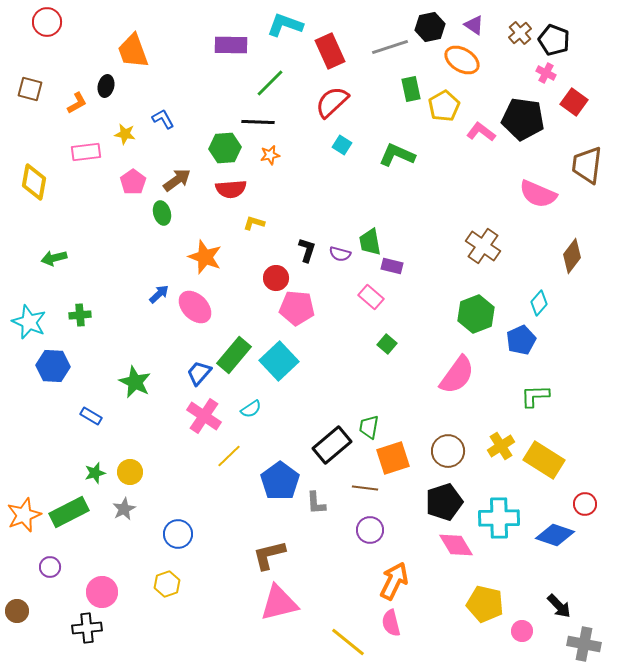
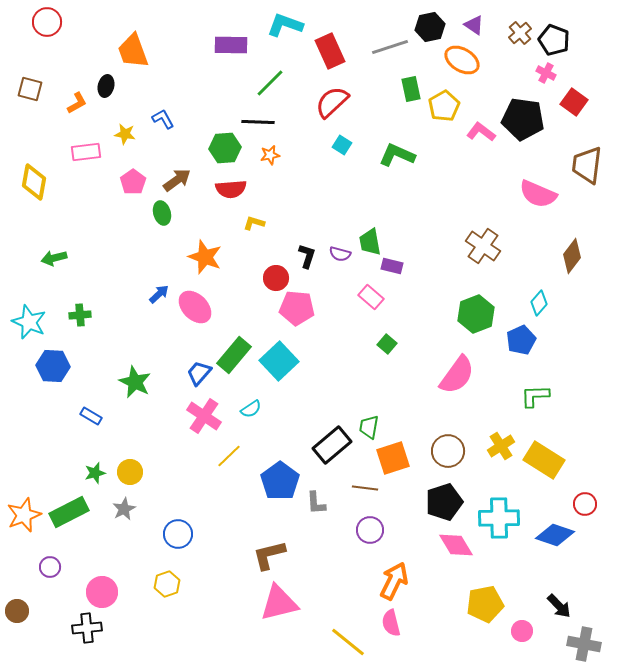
black L-shape at (307, 250): moved 6 px down
yellow pentagon at (485, 604): rotated 24 degrees counterclockwise
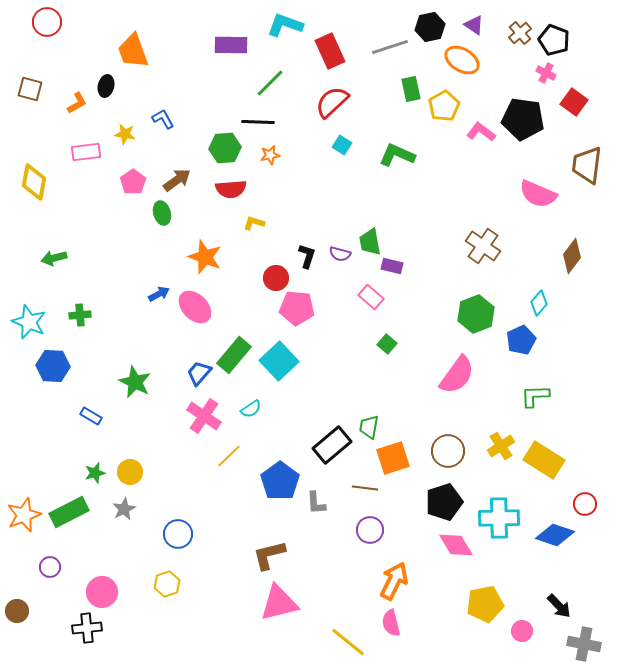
blue arrow at (159, 294): rotated 15 degrees clockwise
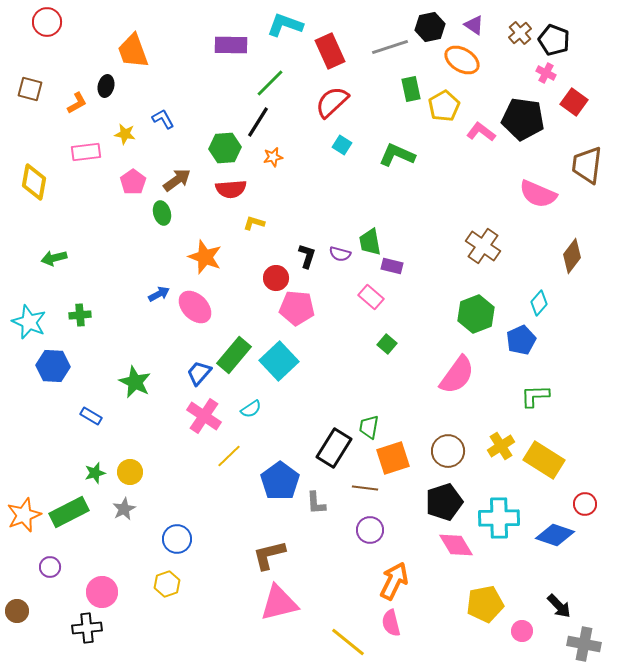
black line at (258, 122): rotated 60 degrees counterclockwise
orange star at (270, 155): moved 3 px right, 2 px down
black rectangle at (332, 445): moved 2 px right, 3 px down; rotated 18 degrees counterclockwise
blue circle at (178, 534): moved 1 px left, 5 px down
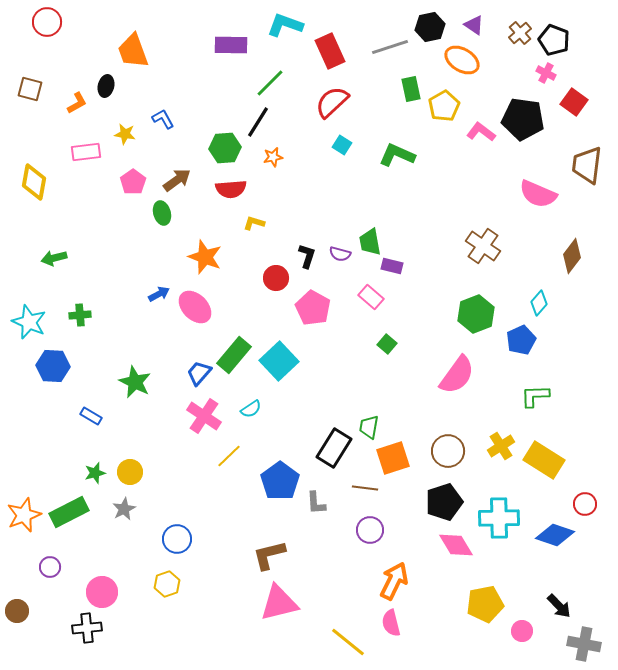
pink pentagon at (297, 308): moved 16 px right; rotated 24 degrees clockwise
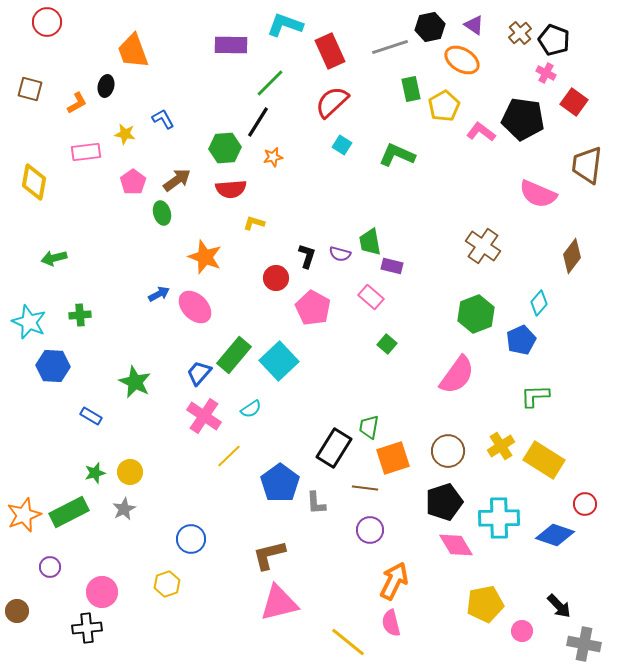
blue pentagon at (280, 481): moved 2 px down
blue circle at (177, 539): moved 14 px right
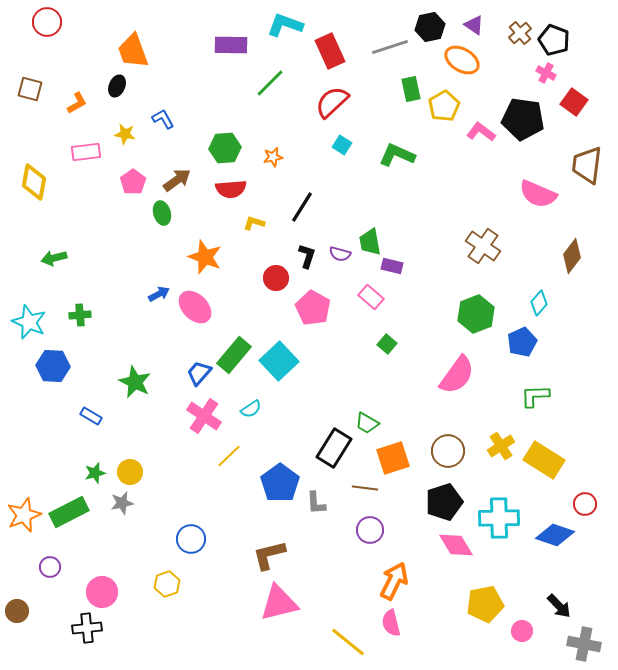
black ellipse at (106, 86): moved 11 px right; rotated 10 degrees clockwise
black line at (258, 122): moved 44 px right, 85 px down
blue pentagon at (521, 340): moved 1 px right, 2 px down
green trapezoid at (369, 427): moved 2 px left, 4 px up; rotated 70 degrees counterclockwise
gray star at (124, 509): moved 2 px left, 6 px up; rotated 15 degrees clockwise
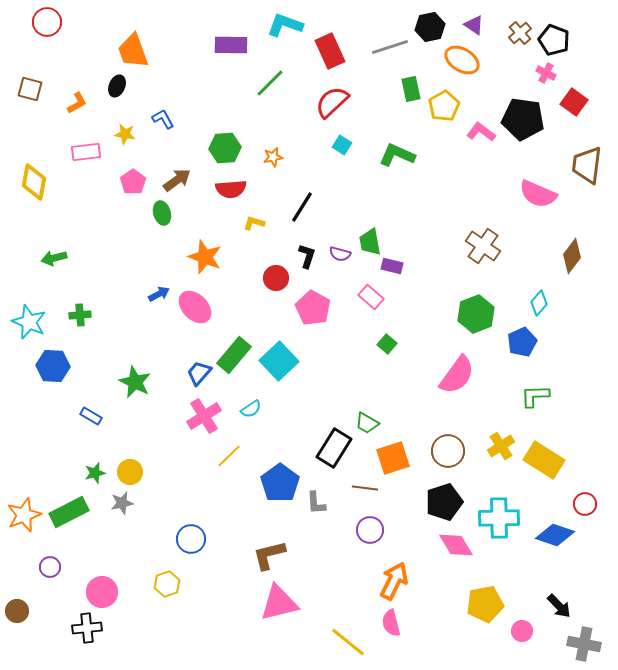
pink cross at (204, 416): rotated 24 degrees clockwise
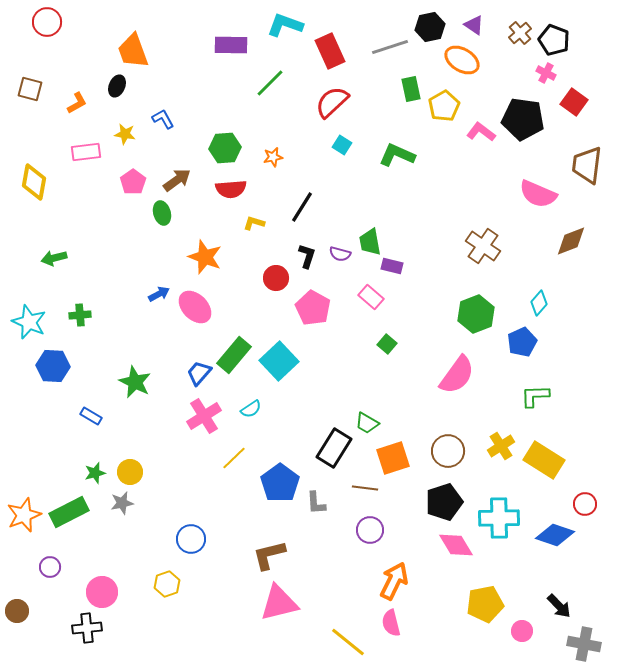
brown diamond at (572, 256): moved 1 px left, 15 px up; rotated 32 degrees clockwise
yellow line at (229, 456): moved 5 px right, 2 px down
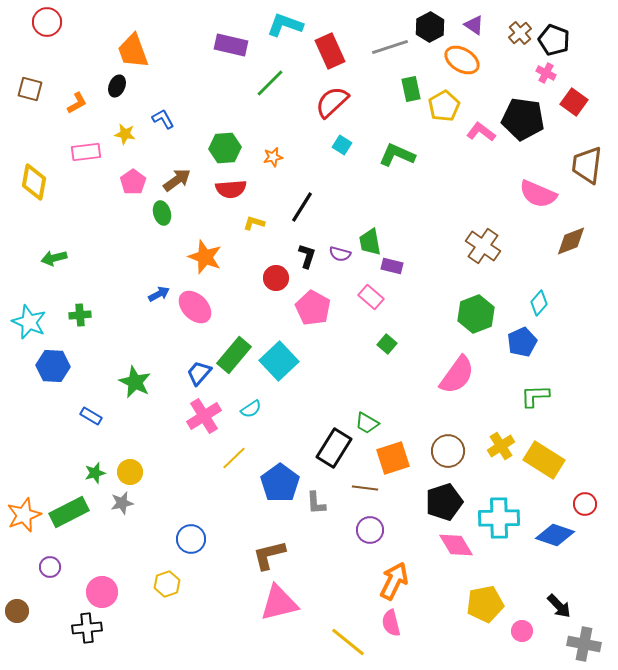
black hexagon at (430, 27): rotated 16 degrees counterclockwise
purple rectangle at (231, 45): rotated 12 degrees clockwise
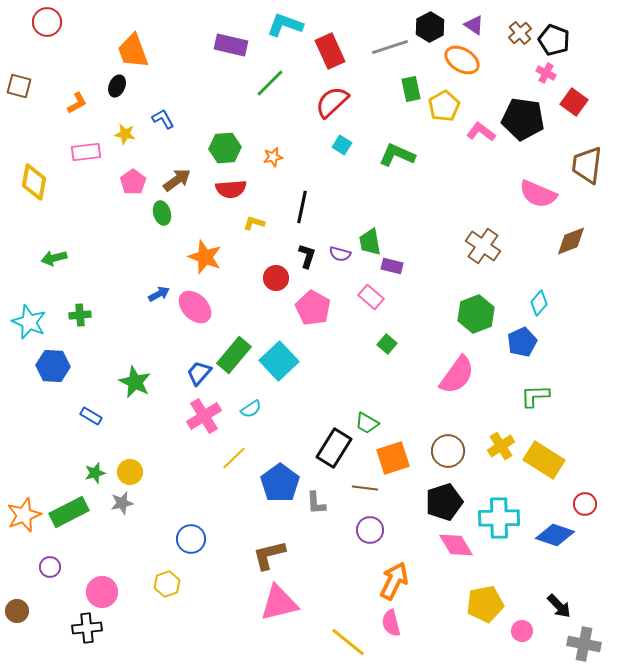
brown square at (30, 89): moved 11 px left, 3 px up
black line at (302, 207): rotated 20 degrees counterclockwise
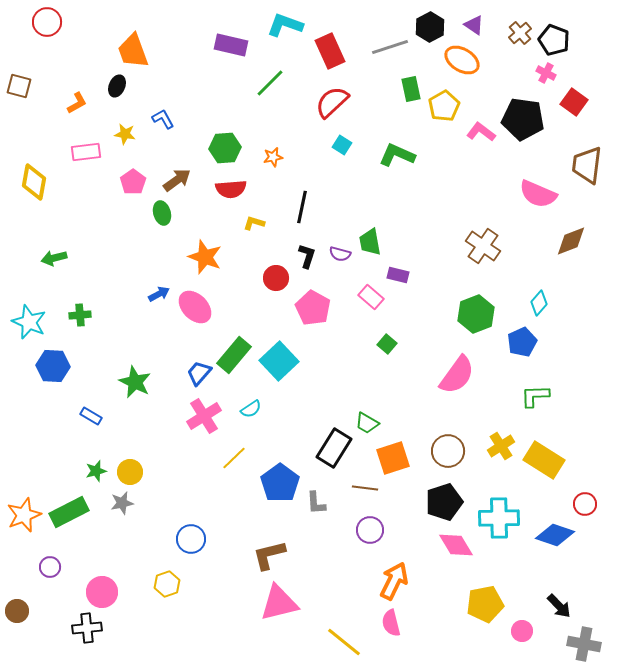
purple rectangle at (392, 266): moved 6 px right, 9 px down
green star at (95, 473): moved 1 px right, 2 px up
yellow line at (348, 642): moved 4 px left
